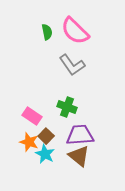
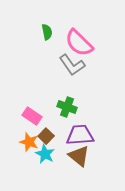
pink semicircle: moved 4 px right, 12 px down
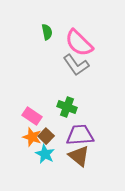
gray L-shape: moved 4 px right
orange star: moved 3 px right, 5 px up
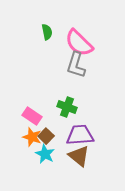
gray L-shape: rotated 52 degrees clockwise
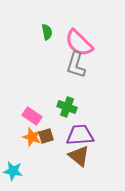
brown square: rotated 28 degrees clockwise
cyan star: moved 32 px left, 17 px down; rotated 18 degrees counterclockwise
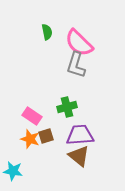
green cross: rotated 36 degrees counterclockwise
orange star: moved 2 px left, 2 px down
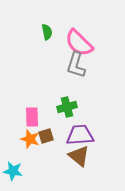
pink rectangle: moved 1 px down; rotated 54 degrees clockwise
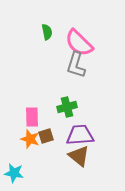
cyan star: moved 1 px right, 2 px down
